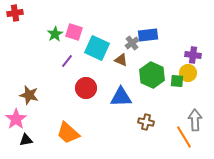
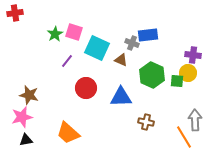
gray cross: rotated 32 degrees counterclockwise
pink star: moved 6 px right, 2 px up; rotated 20 degrees clockwise
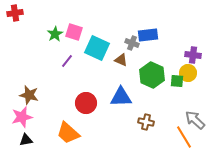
red circle: moved 15 px down
gray arrow: rotated 45 degrees counterclockwise
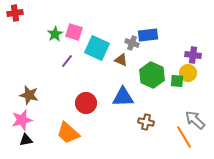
blue triangle: moved 2 px right
pink star: moved 3 px down
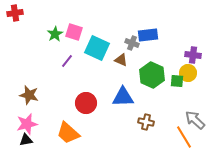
pink star: moved 5 px right, 4 px down
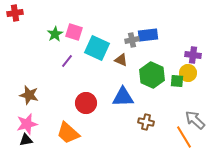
gray cross: moved 3 px up; rotated 32 degrees counterclockwise
